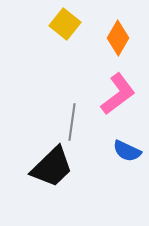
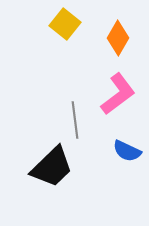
gray line: moved 3 px right, 2 px up; rotated 15 degrees counterclockwise
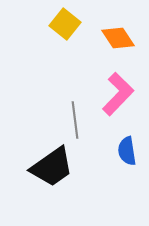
orange diamond: rotated 64 degrees counterclockwise
pink L-shape: rotated 9 degrees counterclockwise
blue semicircle: rotated 56 degrees clockwise
black trapezoid: rotated 9 degrees clockwise
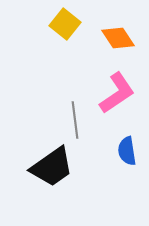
pink L-shape: moved 1 px left, 1 px up; rotated 12 degrees clockwise
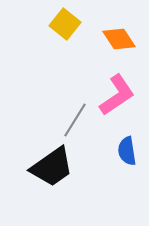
orange diamond: moved 1 px right, 1 px down
pink L-shape: moved 2 px down
gray line: rotated 39 degrees clockwise
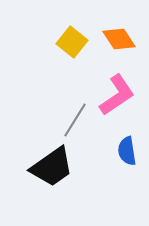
yellow square: moved 7 px right, 18 px down
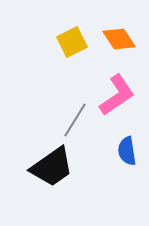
yellow square: rotated 24 degrees clockwise
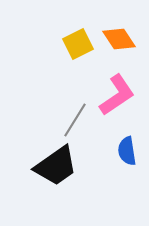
yellow square: moved 6 px right, 2 px down
black trapezoid: moved 4 px right, 1 px up
